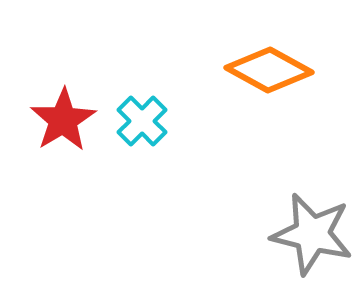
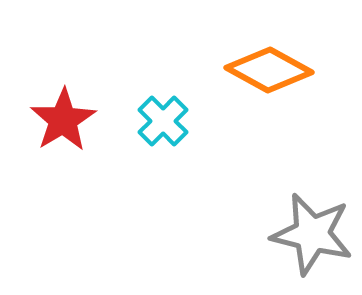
cyan cross: moved 21 px right
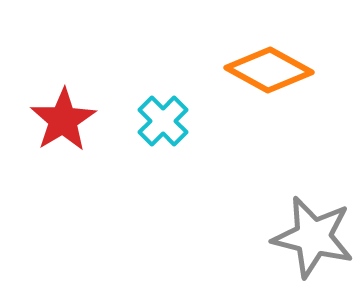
gray star: moved 1 px right, 3 px down
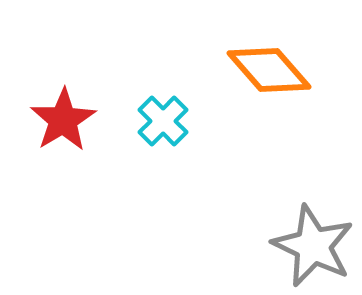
orange diamond: rotated 20 degrees clockwise
gray star: moved 9 px down; rotated 12 degrees clockwise
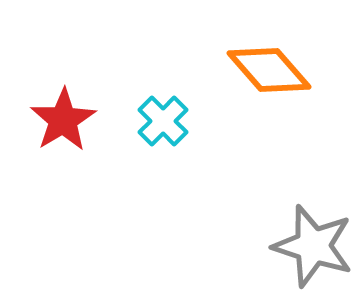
gray star: rotated 8 degrees counterclockwise
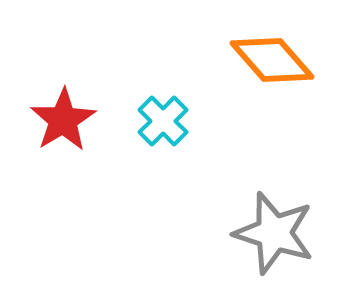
orange diamond: moved 3 px right, 10 px up
gray star: moved 39 px left, 13 px up
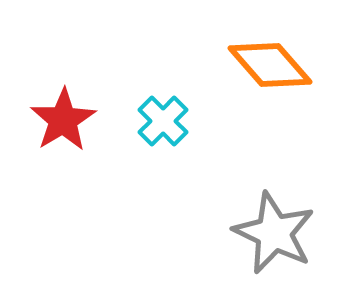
orange diamond: moved 2 px left, 5 px down
gray star: rotated 8 degrees clockwise
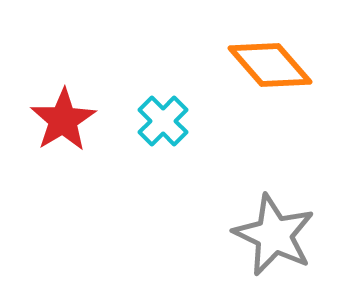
gray star: moved 2 px down
